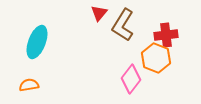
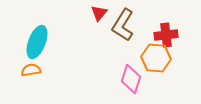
orange hexagon: rotated 16 degrees counterclockwise
pink diamond: rotated 20 degrees counterclockwise
orange semicircle: moved 2 px right, 15 px up
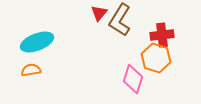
brown L-shape: moved 3 px left, 5 px up
red cross: moved 4 px left
cyan ellipse: rotated 48 degrees clockwise
orange hexagon: rotated 12 degrees clockwise
pink diamond: moved 2 px right
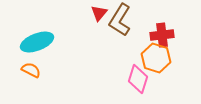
orange semicircle: rotated 36 degrees clockwise
pink diamond: moved 5 px right
